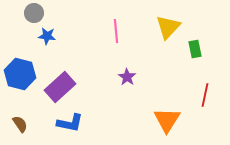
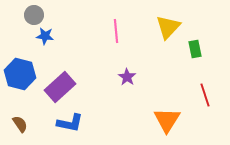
gray circle: moved 2 px down
blue star: moved 2 px left
red line: rotated 30 degrees counterclockwise
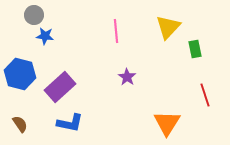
orange triangle: moved 3 px down
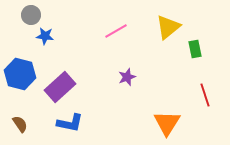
gray circle: moved 3 px left
yellow triangle: rotated 8 degrees clockwise
pink line: rotated 65 degrees clockwise
purple star: rotated 18 degrees clockwise
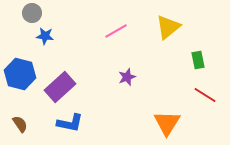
gray circle: moved 1 px right, 2 px up
green rectangle: moved 3 px right, 11 px down
red line: rotated 40 degrees counterclockwise
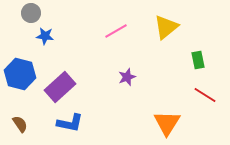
gray circle: moved 1 px left
yellow triangle: moved 2 px left
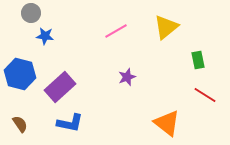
orange triangle: rotated 24 degrees counterclockwise
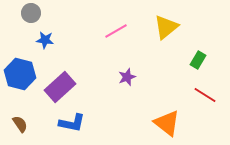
blue star: moved 4 px down
green rectangle: rotated 42 degrees clockwise
blue L-shape: moved 2 px right
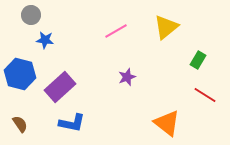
gray circle: moved 2 px down
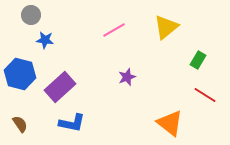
pink line: moved 2 px left, 1 px up
orange triangle: moved 3 px right
